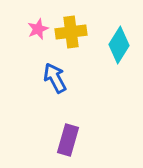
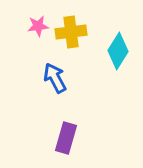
pink star: moved 3 px up; rotated 15 degrees clockwise
cyan diamond: moved 1 px left, 6 px down
purple rectangle: moved 2 px left, 2 px up
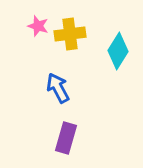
pink star: rotated 25 degrees clockwise
yellow cross: moved 1 px left, 2 px down
blue arrow: moved 3 px right, 10 px down
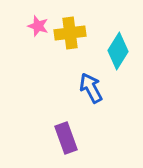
yellow cross: moved 1 px up
blue arrow: moved 33 px right
purple rectangle: rotated 36 degrees counterclockwise
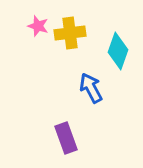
cyan diamond: rotated 12 degrees counterclockwise
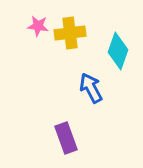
pink star: rotated 10 degrees counterclockwise
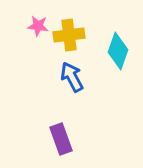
yellow cross: moved 1 px left, 2 px down
blue arrow: moved 19 px left, 11 px up
purple rectangle: moved 5 px left, 1 px down
